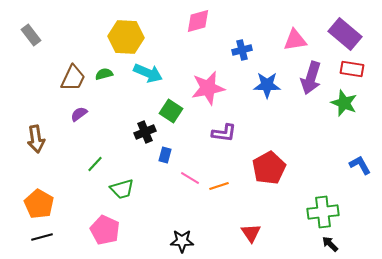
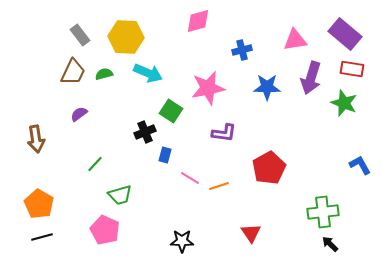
gray rectangle: moved 49 px right
brown trapezoid: moved 6 px up
blue star: moved 2 px down
green trapezoid: moved 2 px left, 6 px down
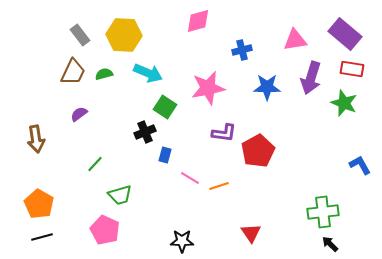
yellow hexagon: moved 2 px left, 2 px up
green square: moved 6 px left, 4 px up
red pentagon: moved 11 px left, 17 px up
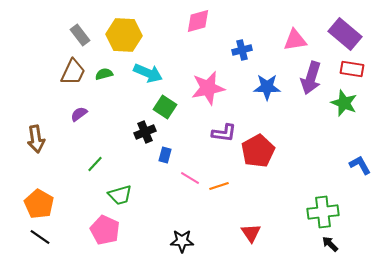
black line: moved 2 px left; rotated 50 degrees clockwise
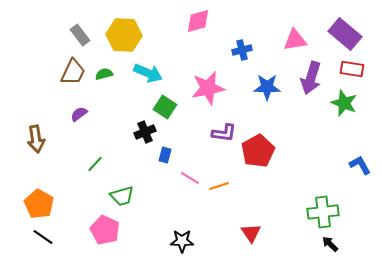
green trapezoid: moved 2 px right, 1 px down
black line: moved 3 px right
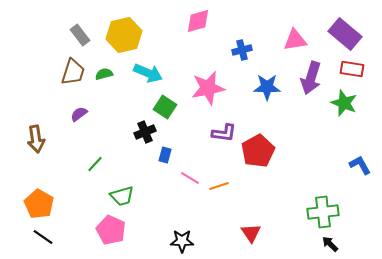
yellow hexagon: rotated 16 degrees counterclockwise
brown trapezoid: rotated 8 degrees counterclockwise
pink pentagon: moved 6 px right
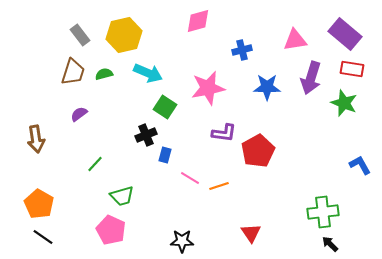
black cross: moved 1 px right, 3 px down
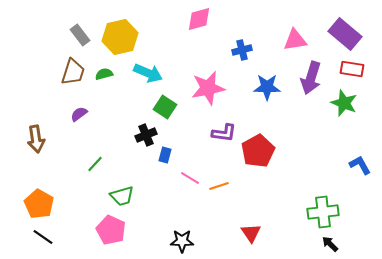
pink diamond: moved 1 px right, 2 px up
yellow hexagon: moved 4 px left, 2 px down
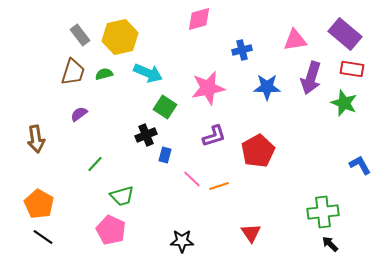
purple L-shape: moved 10 px left, 3 px down; rotated 25 degrees counterclockwise
pink line: moved 2 px right, 1 px down; rotated 12 degrees clockwise
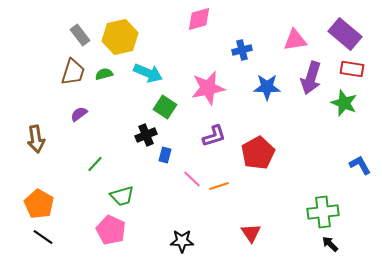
red pentagon: moved 2 px down
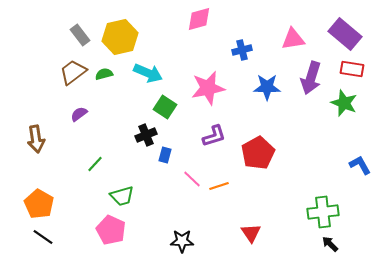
pink triangle: moved 2 px left, 1 px up
brown trapezoid: rotated 144 degrees counterclockwise
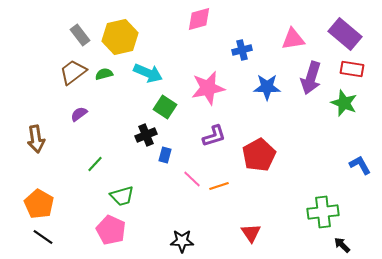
red pentagon: moved 1 px right, 2 px down
black arrow: moved 12 px right, 1 px down
